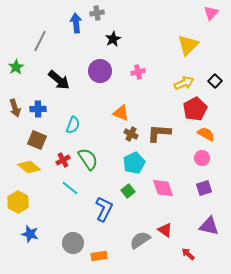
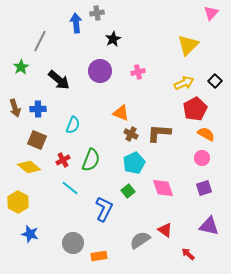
green star: moved 5 px right
green semicircle: moved 3 px right, 1 px down; rotated 55 degrees clockwise
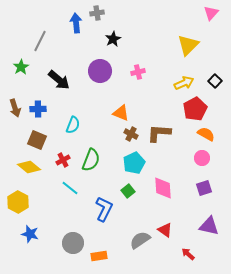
pink diamond: rotated 15 degrees clockwise
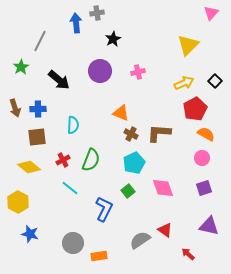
cyan semicircle: rotated 18 degrees counterclockwise
brown square: moved 3 px up; rotated 30 degrees counterclockwise
pink diamond: rotated 15 degrees counterclockwise
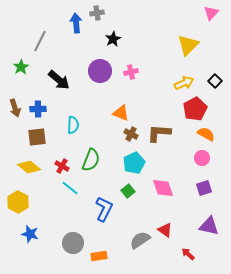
pink cross: moved 7 px left
red cross: moved 1 px left, 6 px down; rotated 32 degrees counterclockwise
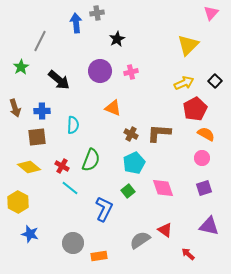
black star: moved 4 px right
blue cross: moved 4 px right, 2 px down
orange triangle: moved 8 px left, 5 px up
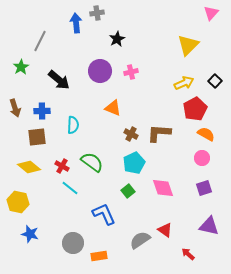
green semicircle: moved 1 px right, 2 px down; rotated 75 degrees counterclockwise
yellow hexagon: rotated 15 degrees counterclockwise
blue L-shape: moved 5 px down; rotated 50 degrees counterclockwise
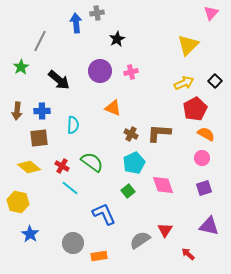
brown arrow: moved 2 px right, 3 px down; rotated 24 degrees clockwise
brown square: moved 2 px right, 1 px down
pink diamond: moved 3 px up
red triangle: rotated 28 degrees clockwise
blue star: rotated 18 degrees clockwise
